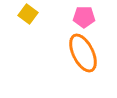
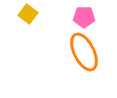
orange ellipse: moved 1 px right, 1 px up
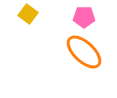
orange ellipse: rotated 21 degrees counterclockwise
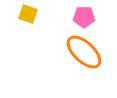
yellow square: rotated 18 degrees counterclockwise
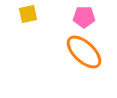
yellow square: rotated 30 degrees counterclockwise
